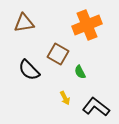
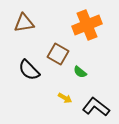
green semicircle: rotated 24 degrees counterclockwise
yellow arrow: rotated 32 degrees counterclockwise
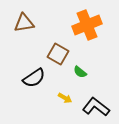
black semicircle: moved 5 px right, 8 px down; rotated 80 degrees counterclockwise
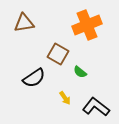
yellow arrow: rotated 24 degrees clockwise
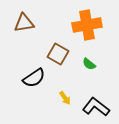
orange cross: rotated 12 degrees clockwise
green semicircle: moved 9 px right, 8 px up
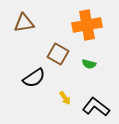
green semicircle: rotated 24 degrees counterclockwise
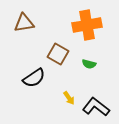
yellow arrow: moved 4 px right
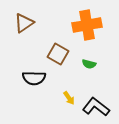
brown triangle: rotated 25 degrees counterclockwise
black semicircle: rotated 35 degrees clockwise
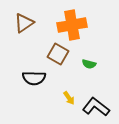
orange cross: moved 15 px left
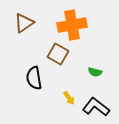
green semicircle: moved 6 px right, 8 px down
black semicircle: rotated 80 degrees clockwise
